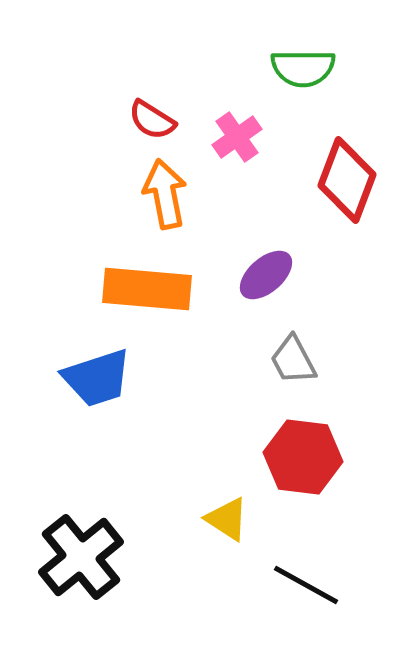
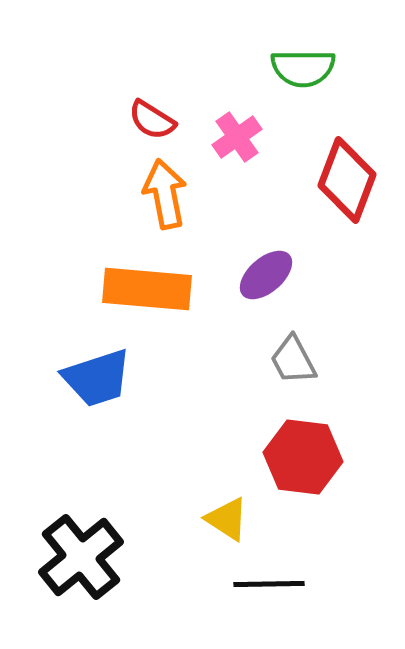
black line: moved 37 px left, 1 px up; rotated 30 degrees counterclockwise
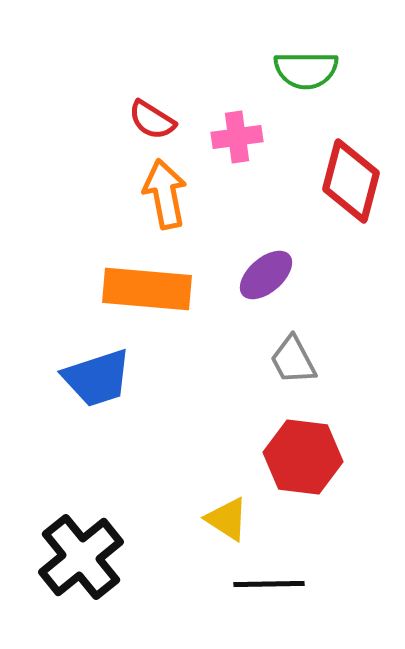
green semicircle: moved 3 px right, 2 px down
pink cross: rotated 27 degrees clockwise
red diamond: moved 4 px right, 1 px down; rotated 6 degrees counterclockwise
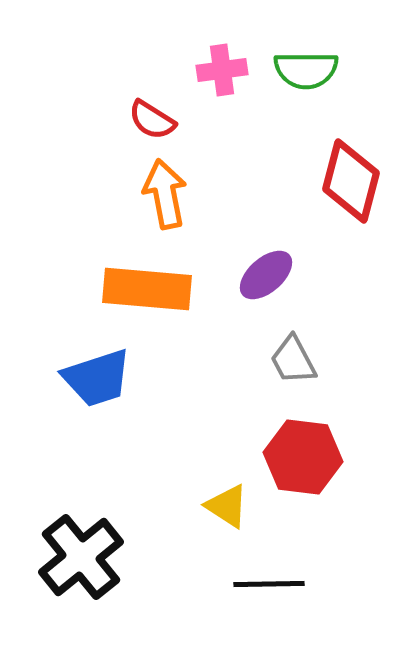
pink cross: moved 15 px left, 67 px up
yellow triangle: moved 13 px up
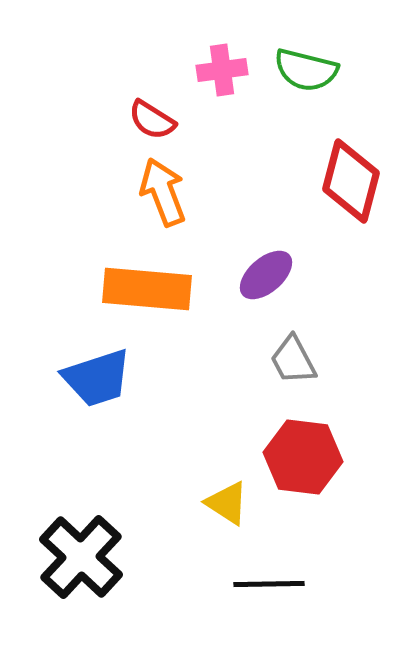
green semicircle: rotated 14 degrees clockwise
orange arrow: moved 2 px left, 2 px up; rotated 10 degrees counterclockwise
yellow triangle: moved 3 px up
black cross: rotated 8 degrees counterclockwise
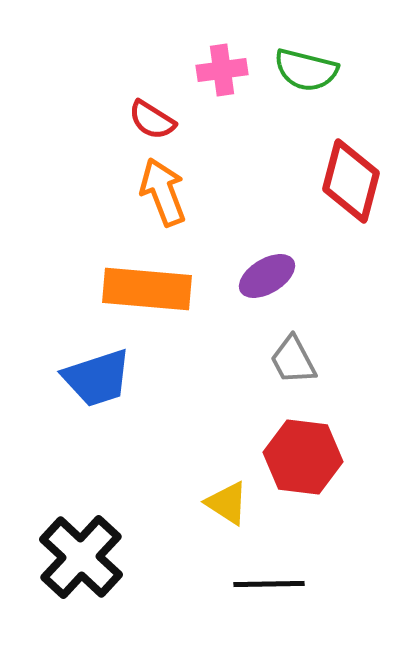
purple ellipse: moved 1 px right, 1 px down; rotated 10 degrees clockwise
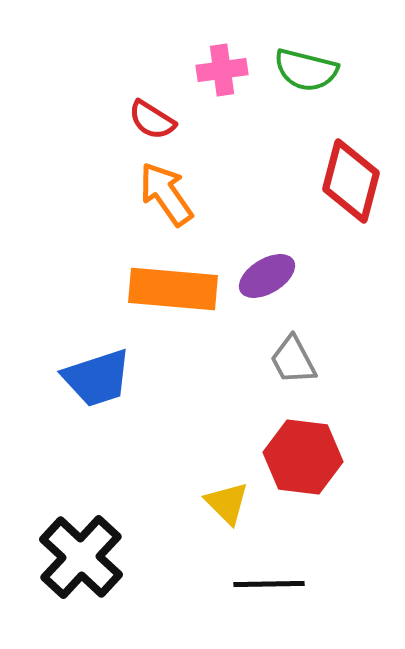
orange arrow: moved 3 px right, 2 px down; rotated 14 degrees counterclockwise
orange rectangle: moved 26 px right
yellow triangle: rotated 12 degrees clockwise
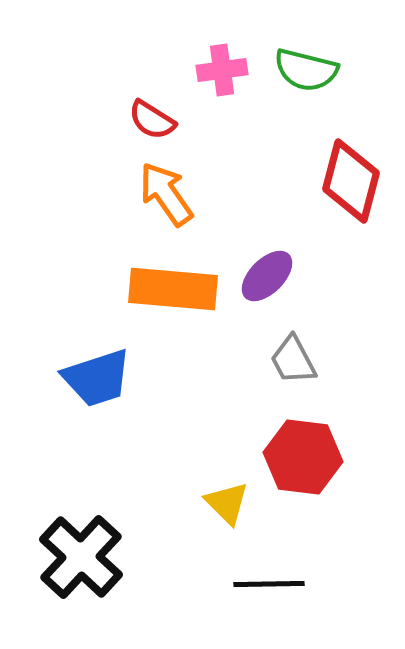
purple ellipse: rotated 14 degrees counterclockwise
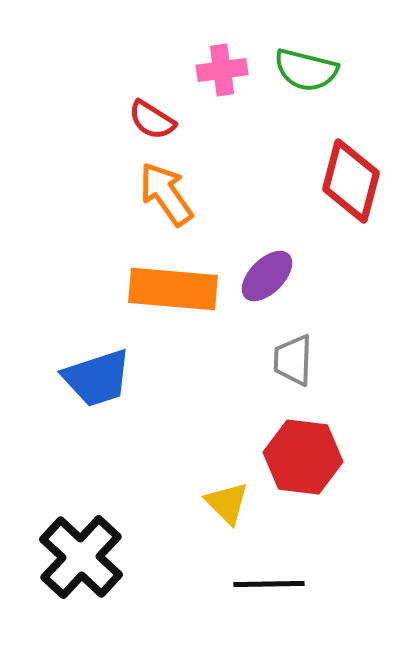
gray trapezoid: rotated 30 degrees clockwise
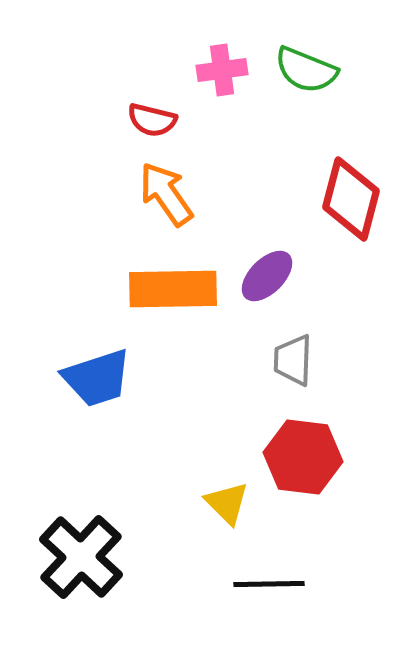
green semicircle: rotated 8 degrees clockwise
red semicircle: rotated 18 degrees counterclockwise
red diamond: moved 18 px down
orange rectangle: rotated 6 degrees counterclockwise
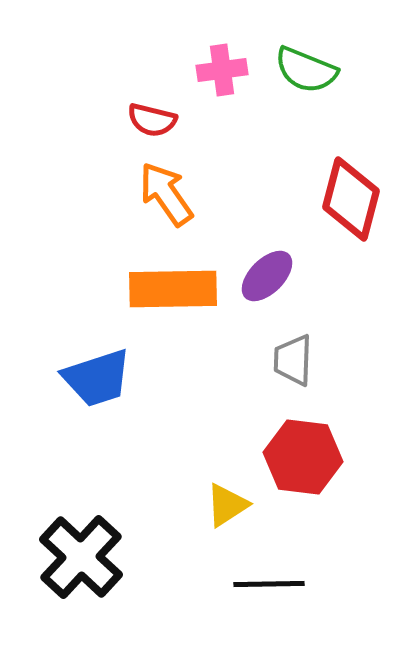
yellow triangle: moved 2 px down; rotated 42 degrees clockwise
